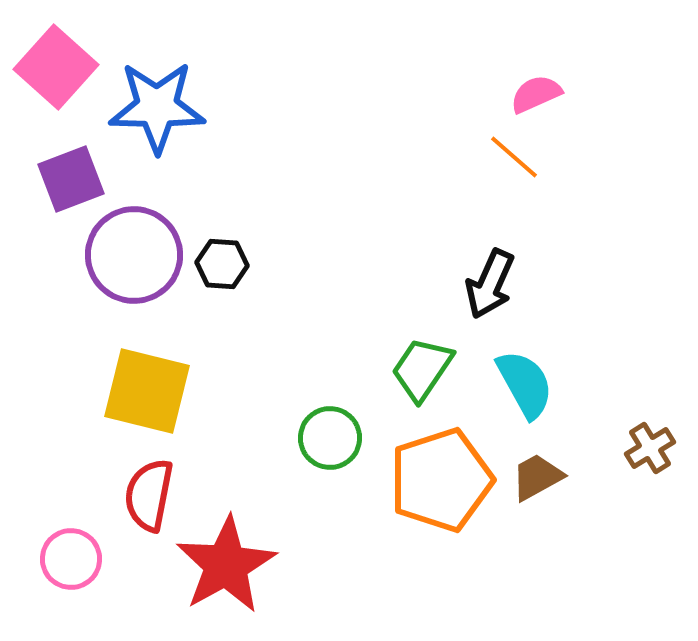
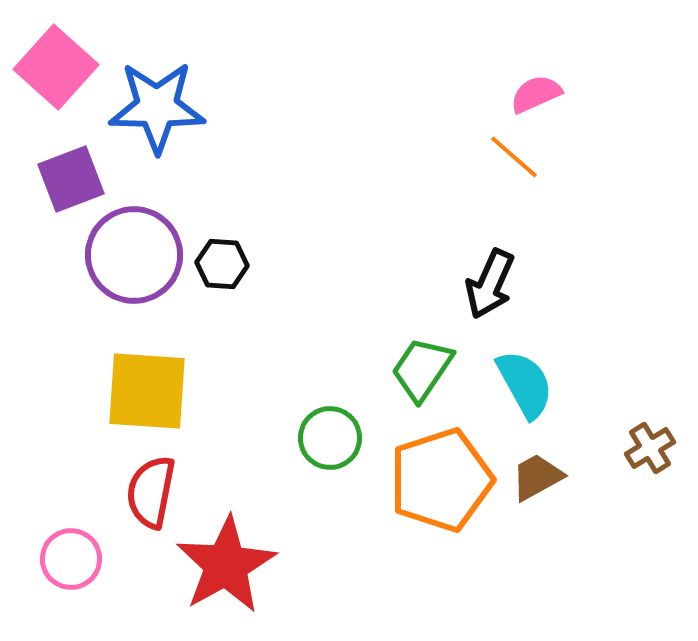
yellow square: rotated 10 degrees counterclockwise
red semicircle: moved 2 px right, 3 px up
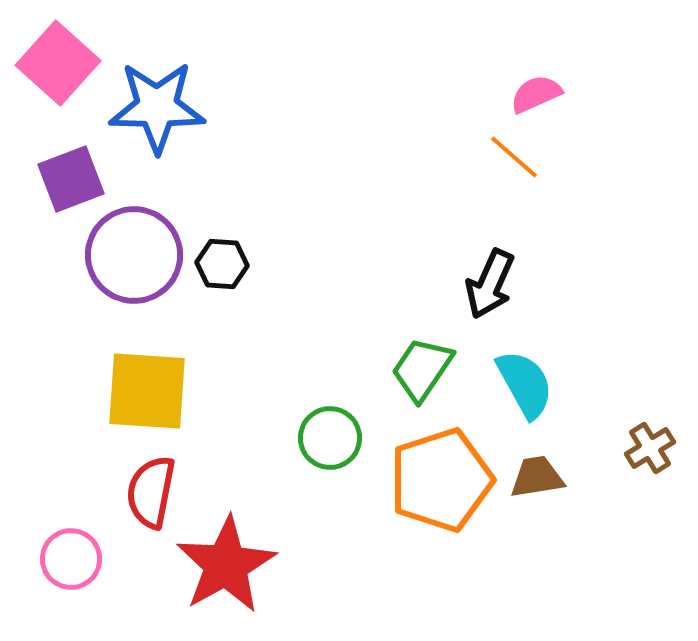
pink square: moved 2 px right, 4 px up
brown trapezoid: rotated 20 degrees clockwise
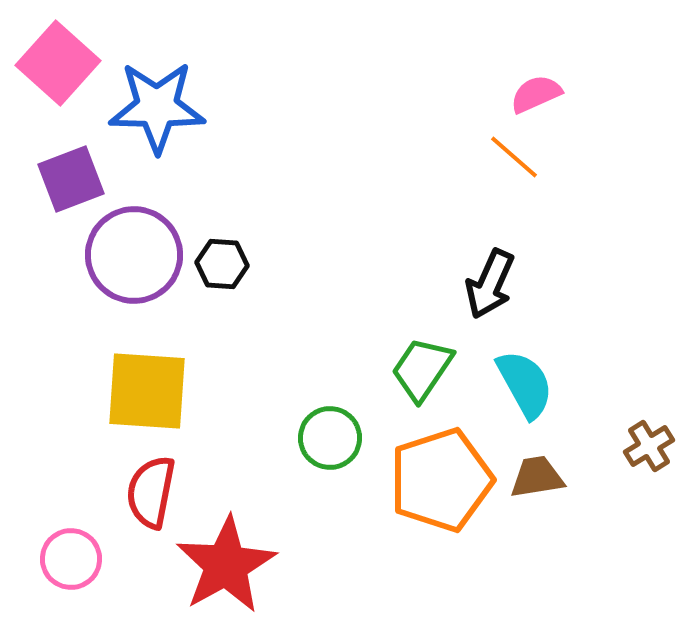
brown cross: moved 1 px left, 2 px up
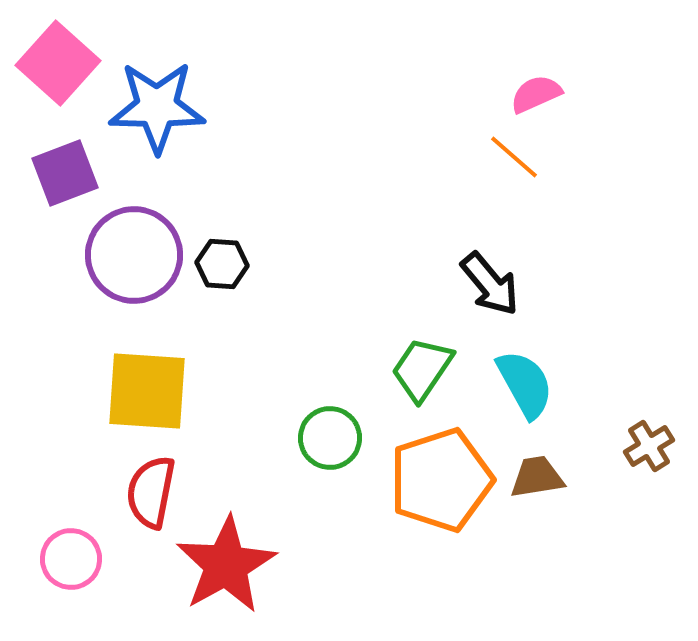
purple square: moved 6 px left, 6 px up
black arrow: rotated 64 degrees counterclockwise
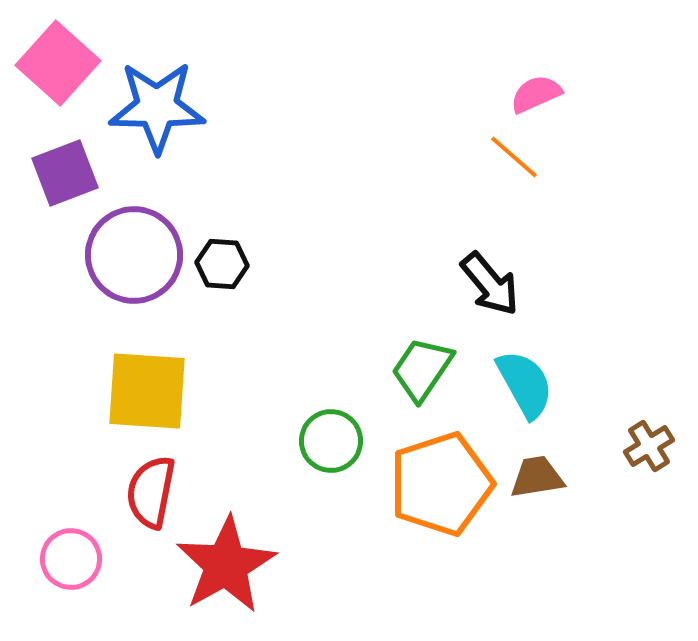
green circle: moved 1 px right, 3 px down
orange pentagon: moved 4 px down
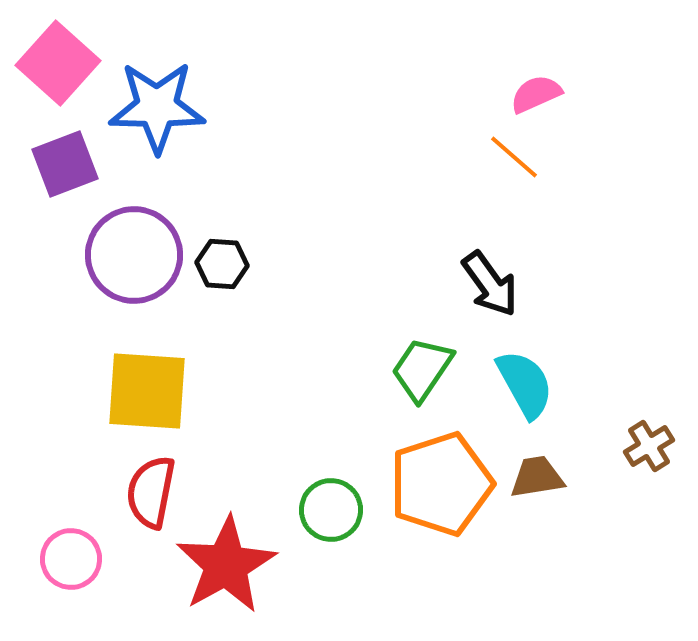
purple square: moved 9 px up
black arrow: rotated 4 degrees clockwise
green circle: moved 69 px down
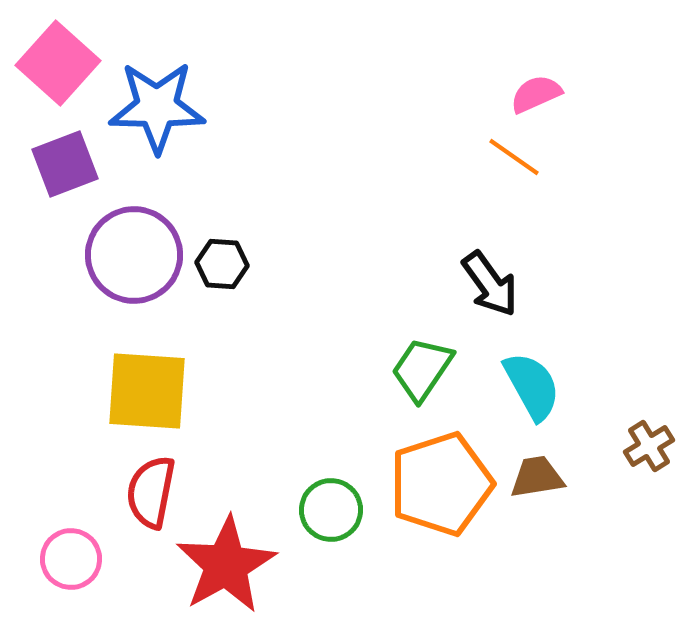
orange line: rotated 6 degrees counterclockwise
cyan semicircle: moved 7 px right, 2 px down
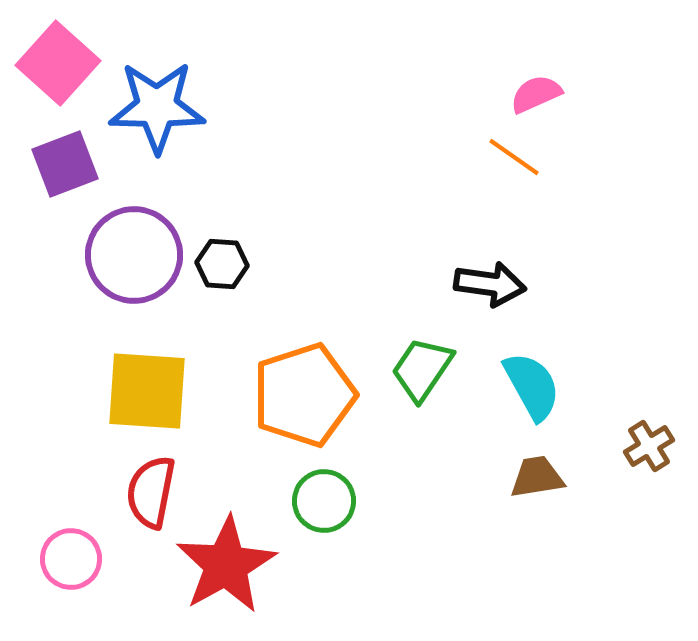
black arrow: rotated 46 degrees counterclockwise
orange pentagon: moved 137 px left, 89 px up
green circle: moved 7 px left, 9 px up
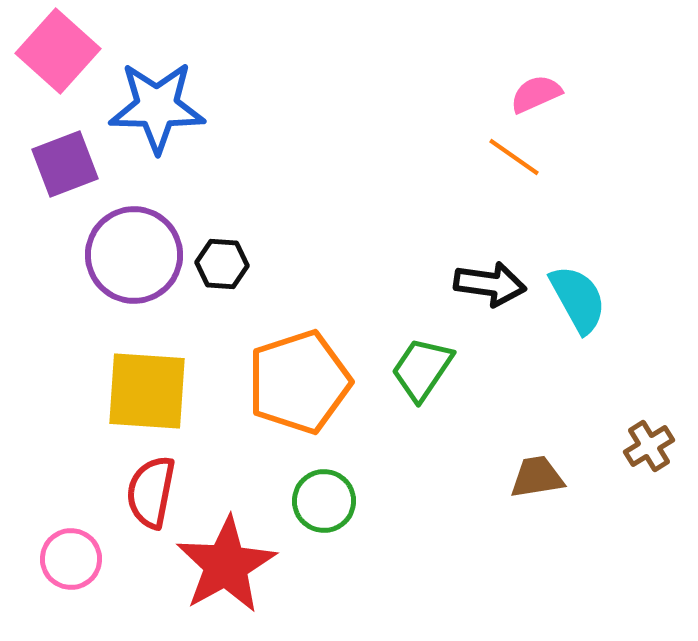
pink square: moved 12 px up
cyan semicircle: moved 46 px right, 87 px up
orange pentagon: moved 5 px left, 13 px up
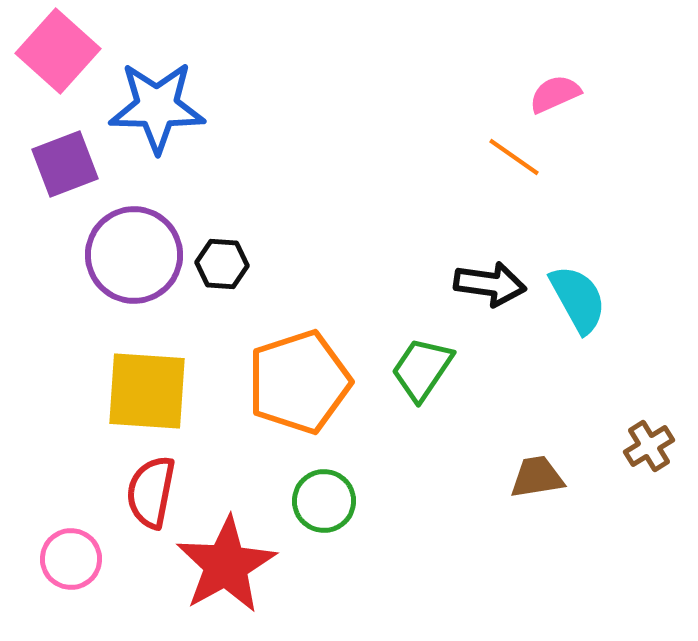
pink semicircle: moved 19 px right
